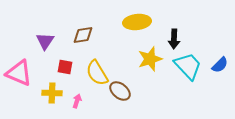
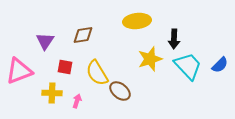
yellow ellipse: moved 1 px up
pink triangle: moved 2 px up; rotated 44 degrees counterclockwise
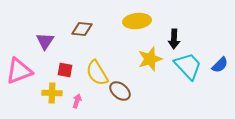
brown diamond: moved 1 px left, 6 px up; rotated 15 degrees clockwise
red square: moved 3 px down
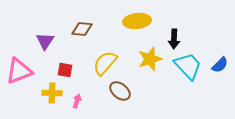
yellow semicircle: moved 8 px right, 10 px up; rotated 72 degrees clockwise
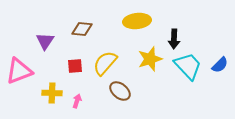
red square: moved 10 px right, 4 px up; rotated 14 degrees counterclockwise
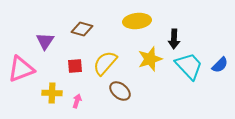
brown diamond: rotated 10 degrees clockwise
cyan trapezoid: moved 1 px right
pink triangle: moved 2 px right, 2 px up
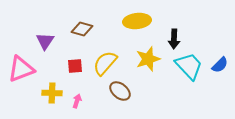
yellow star: moved 2 px left
